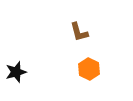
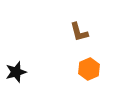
orange hexagon: rotated 10 degrees clockwise
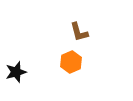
orange hexagon: moved 18 px left, 7 px up
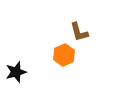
orange hexagon: moved 7 px left, 7 px up
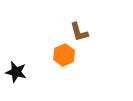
black star: rotated 30 degrees clockwise
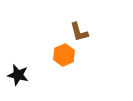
black star: moved 2 px right, 3 px down
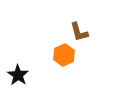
black star: rotated 20 degrees clockwise
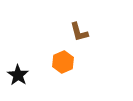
orange hexagon: moved 1 px left, 7 px down
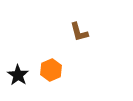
orange hexagon: moved 12 px left, 8 px down
